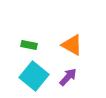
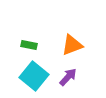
orange triangle: rotated 50 degrees counterclockwise
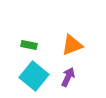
purple arrow: rotated 18 degrees counterclockwise
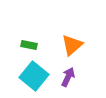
orange triangle: rotated 20 degrees counterclockwise
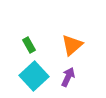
green rectangle: rotated 49 degrees clockwise
cyan square: rotated 8 degrees clockwise
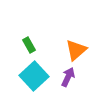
orange triangle: moved 4 px right, 5 px down
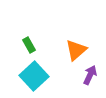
purple arrow: moved 22 px right, 2 px up
